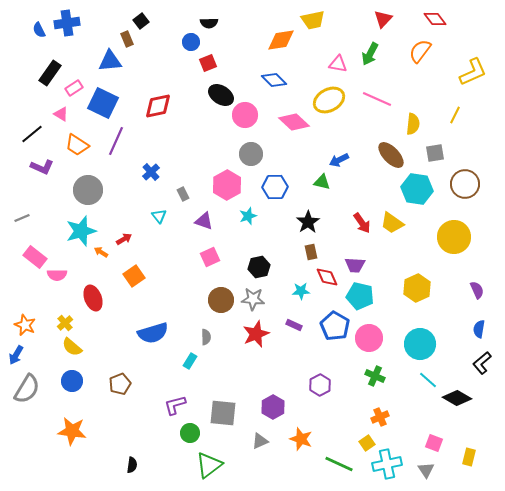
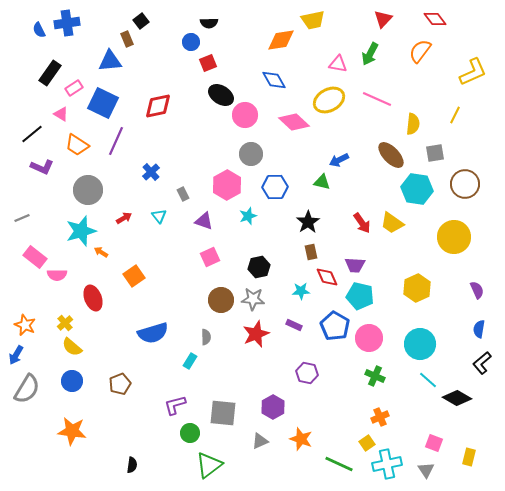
blue diamond at (274, 80): rotated 15 degrees clockwise
red arrow at (124, 239): moved 21 px up
purple hexagon at (320, 385): moved 13 px left, 12 px up; rotated 20 degrees counterclockwise
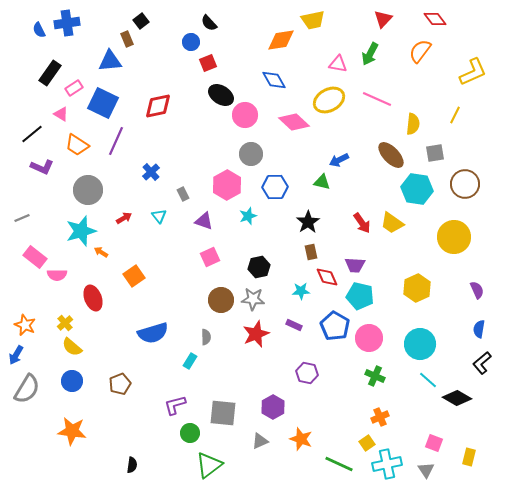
black semicircle at (209, 23): rotated 48 degrees clockwise
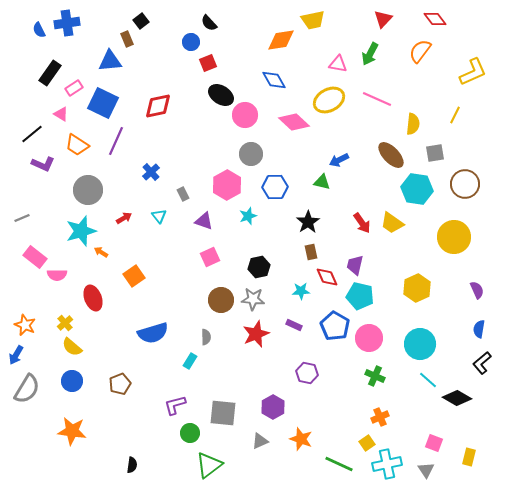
purple L-shape at (42, 167): moved 1 px right, 3 px up
purple trapezoid at (355, 265): rotated 100 degrees clockwise
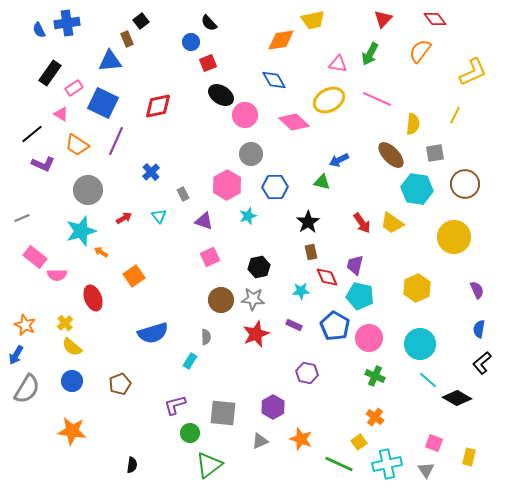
orange cross at (380, 417): moved 5 px left; rotated 30 degrees counterclockwise
yellow square at (367, 443): moved 8 px left, 1 px up
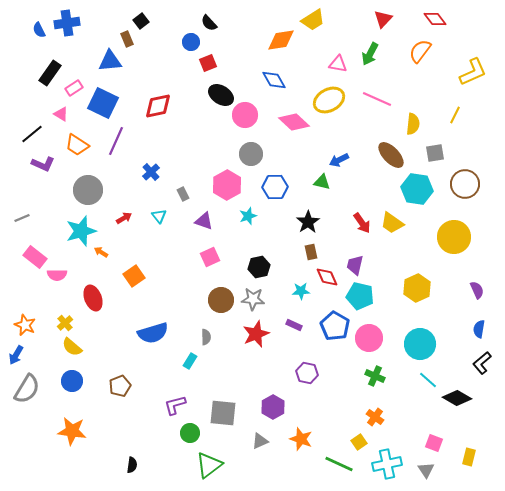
yellow trapezoid at (313, 20): rotated 20 degrees counterclockwise
brown pentagon at (120, 384): moved 2 px down
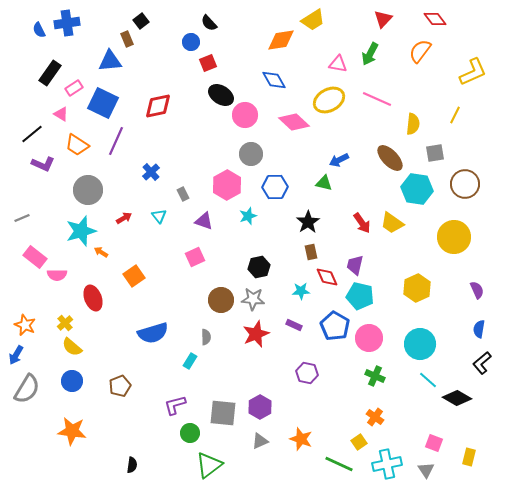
brown ellipse at (391, 155): moved 1 px left, 3 px down
green triangle at (322, 182): moved 2 px right, 1 px down
pink square at (210, 257): moved 15 px left
purple hexagon at (273, 407): moved 13 px left
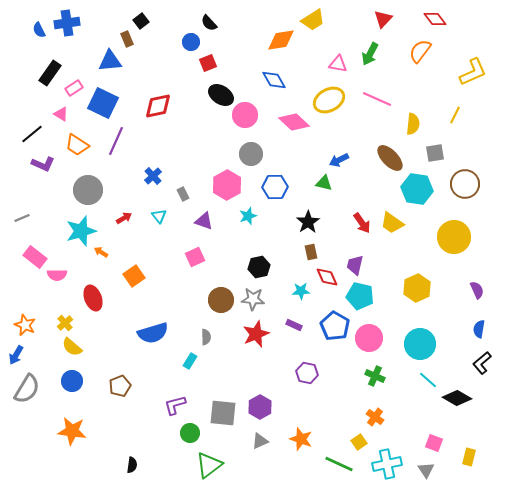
blue cross at (151, 172): moved 2 px right, 4 px down
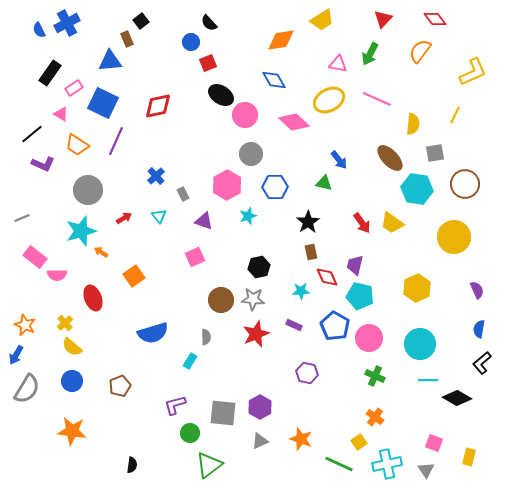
yellow trapezoid at (313, 20): moved 9 px right
blue cross at (67, 23): rotated 20 degrees counterclockwise
blue arrow at (339, 160): rotated 102 degrees counterclockwise
blue cross at (153, 176): moved 3 px right
cyan line at (428, 380): rotated 42 degrees counterclockwise
